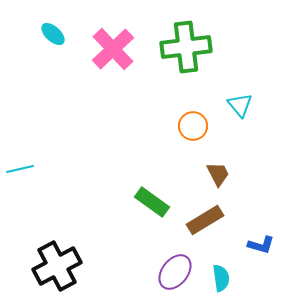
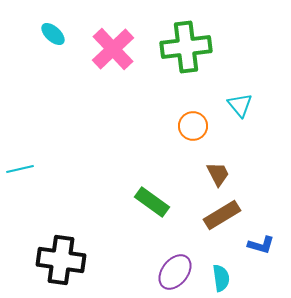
brown rectangle: moved 17 px right, 5 px up
black cross: moved 4 px right, 6 px up; rotated 36 degrees clockwise
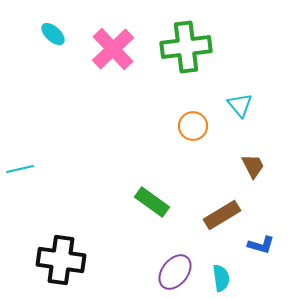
brown trapezoid: moved 35 px right, 8 px up
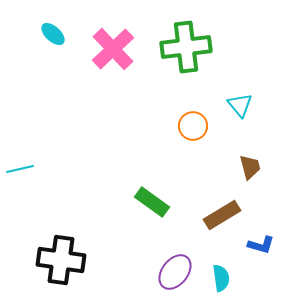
brown trapezoid: moved 3 px left, 1 px down; rotated 12 degrees clockwise
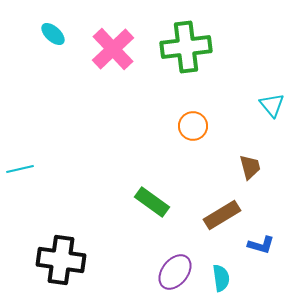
cyan triangle: moved 32 px right
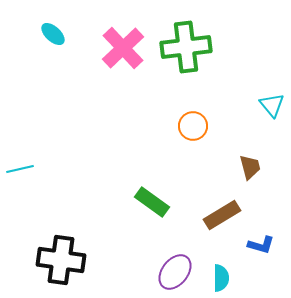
pink cross: moved 10 px right, 1 px up
cyan semicircle: rotated 8 degrees clockwise
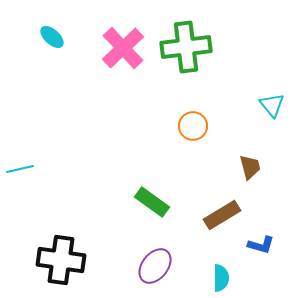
cyan ellipse: moved 1 px left, 3 px down
purple ellipse: moved 20 px left, 6 px up
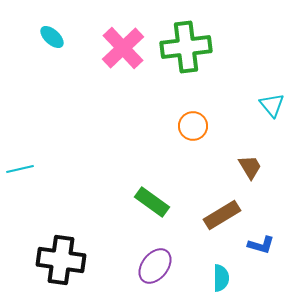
brown trapezoid: rotated 16 degrees counterclockwise
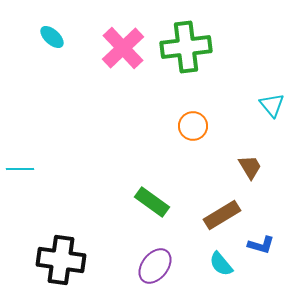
cyan line: rotated 12 degrees clockwise
cyan semicircle: moved 14 px up; rotated 140 degrees clockwise
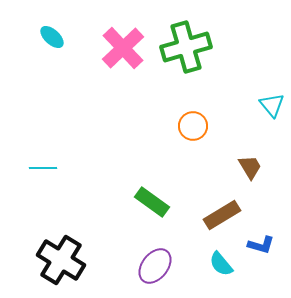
green cross: rotated 9 degrees counterclockwise
cyan line: moved 23 px right, 1 px up
black cross: rotated 24 degrees clockwise
